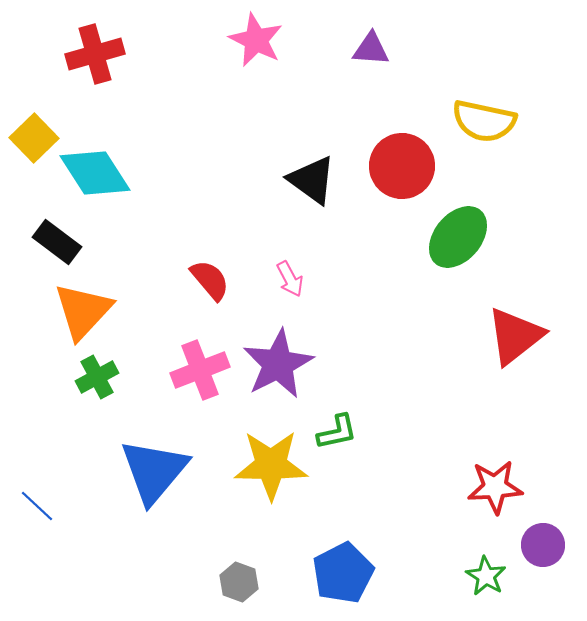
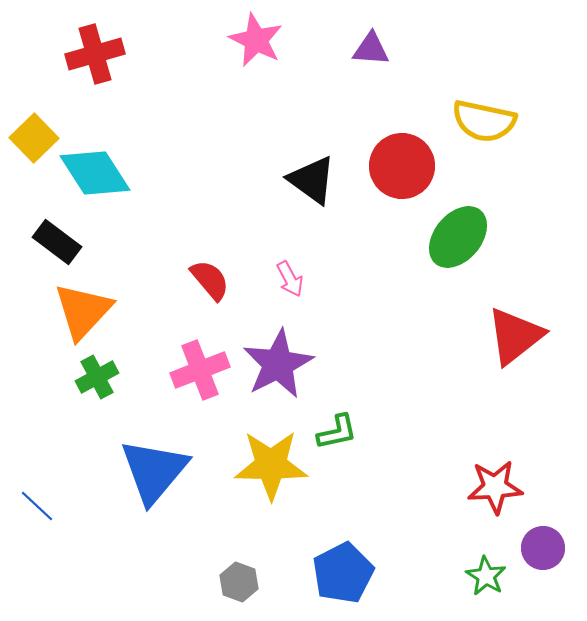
purple circle: moved 3 px down
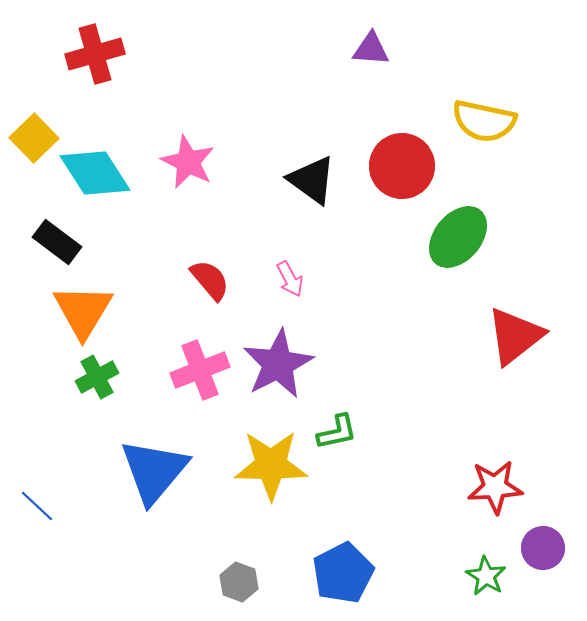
pink star: moved 68 px left, 122 px down
orange triangle: rotated 12 degrees counterclockwise
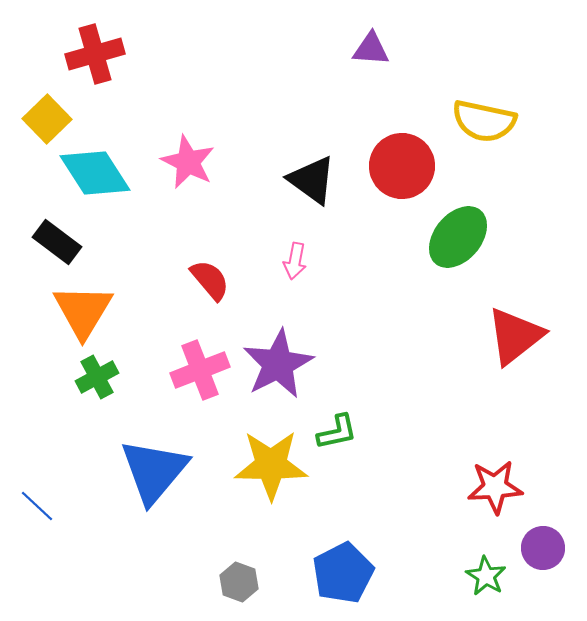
yellow square: moved 13 px right, 19 px up
pink arrow: moved 5 px right, 18 px up; rotated 39 degrees clockwise
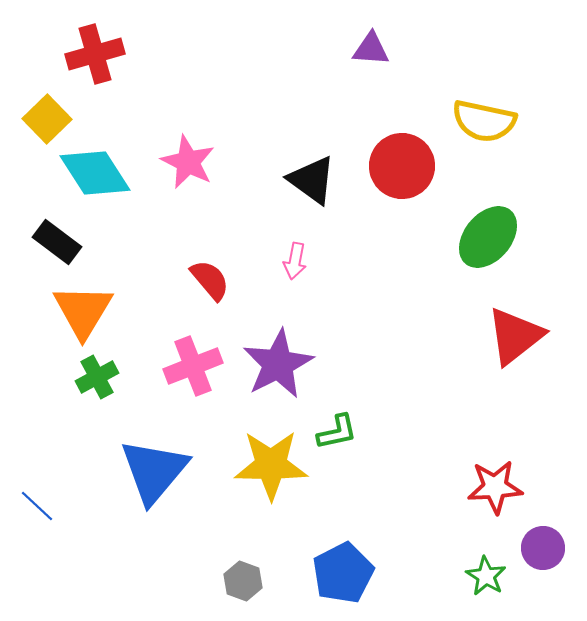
green ellipse: moved 30 px right
pink cross: moved 7 px left, 4 px up
gray hexagon: moved 4 px right, 1 px up
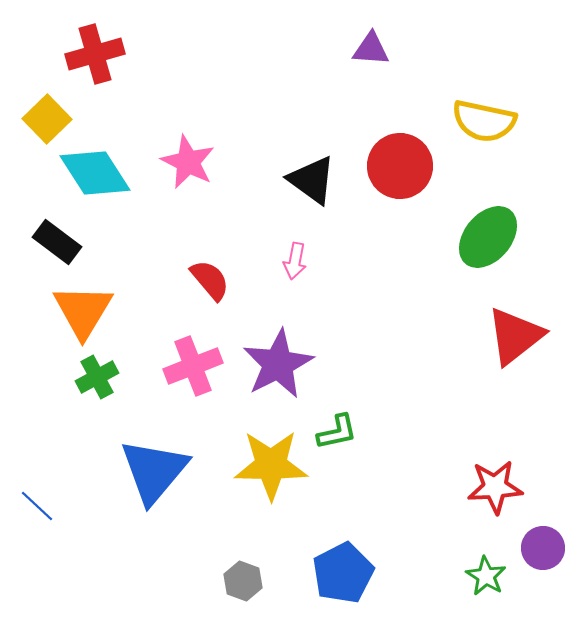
red circle: moved 2 px left
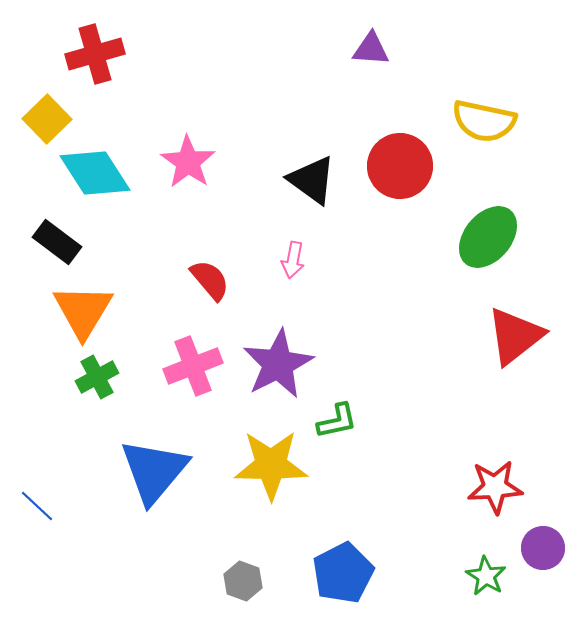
pink star: rotated 8 degrees clockwise
pink arrow: moved 2 px left, 1 px up
green L-shape: moved 11 px up
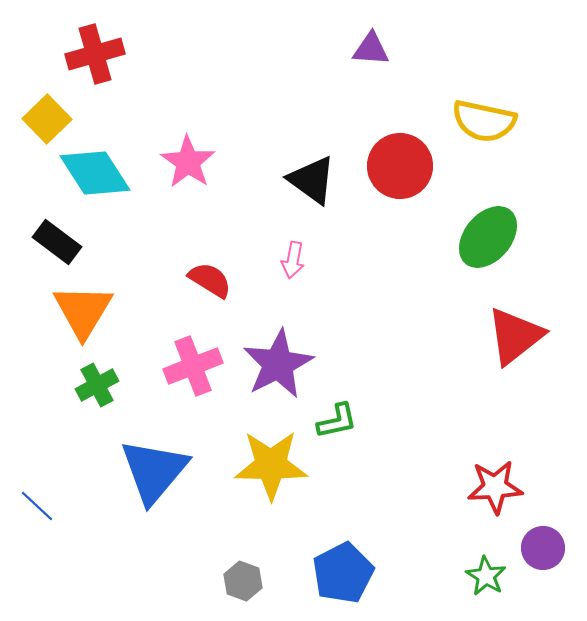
red semicircle: rotated 18 degrees counterclockwise
green cross: moved 8 px down
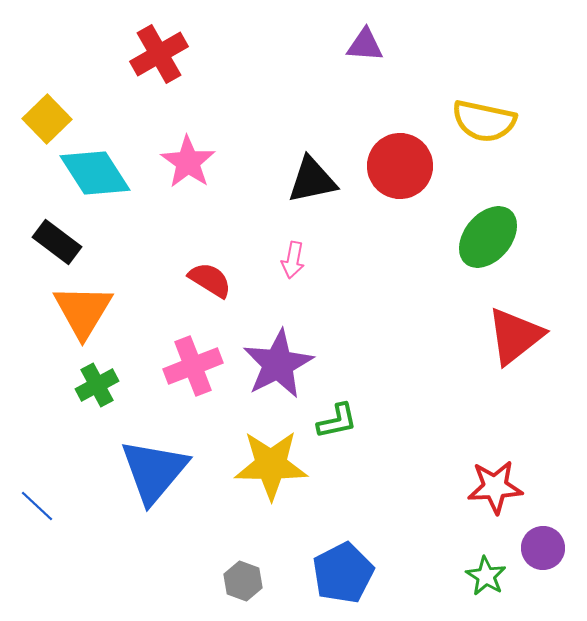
purple triangle: moved 6 px left, 4 px up
red cross: moved 64 px right; rotated 14 degrees counterclockwise
black triangle: rotated 48 degrees counterclockwise
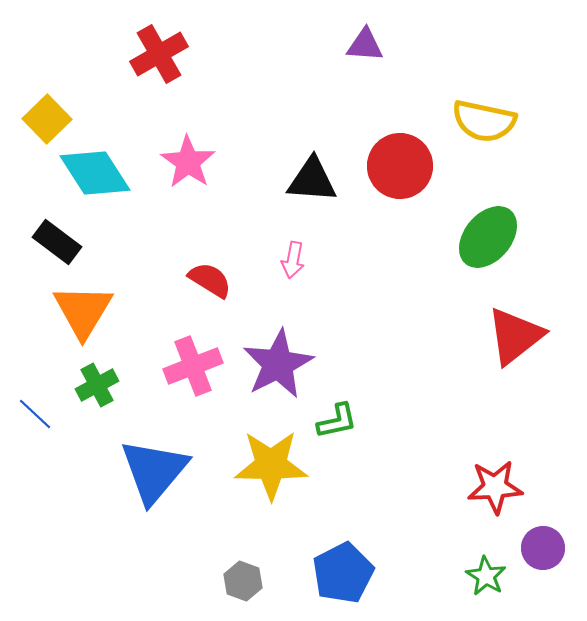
black triangle: rotated 16 degrees clockwise
blue line: moved 2 px left, 92 px up
